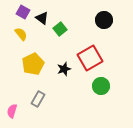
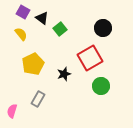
black circle: moved 1 px left, 8 px down
black star: moved 5 px down
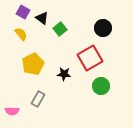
black star: rotated 24 degrees clockwise
pink semicircle: rotated 104 degrees counterclockwise
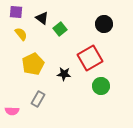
purple square: moved 7 px left; rotated 24 degrees counterclockwise
black circle: moved 1 px right, 4 px up
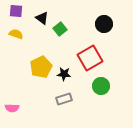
purple square: moved 1 px up
yellow semicircle: moved 5 px left; rotated 32 degrees counterclockwise
yellow pentagon: moved 8 px right, 3 px down
gray rectangle: moved 26 px right; rotated 42 degrees clockwise
pink semicircle: moved 3 px up
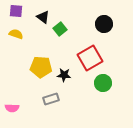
black triangle: moved 1 px right, 1 px up
yellow pentagon: rotated 30 degrees clockwise
black star: moved 1 px down
green circle: moved 2 px right, 3 px up
gray rectangle: moved 13 px left
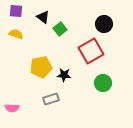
red square: moved 1 px right, 7 px up
yellow pentagon: rotated 15 degrees counterclockwise
